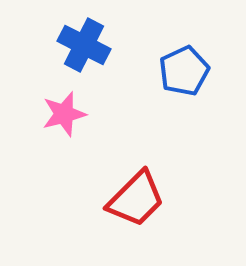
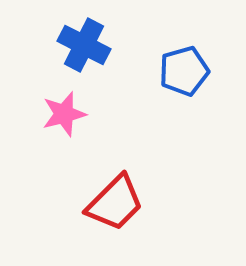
blue pentagon: rotated 9 degrees clockwise
red trapezoid: moved 21 px left, 4 px down
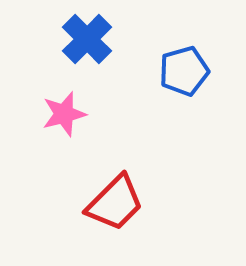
blue cross: moved 3 px right, 6 px up; rotated 18 degrees clockwise
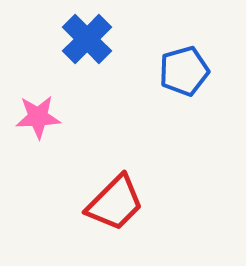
pink star: moved 26 px left, 3 px down; rotated 12 degrees clockwise
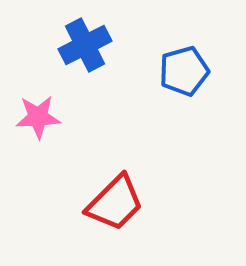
blue cross: moved 2 px left, 6 px down; rotated 18 degrees clockwise
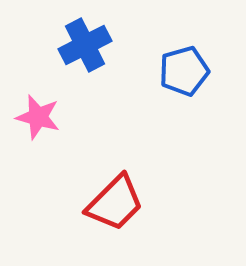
pink star: rotated 18 degrees clockwise
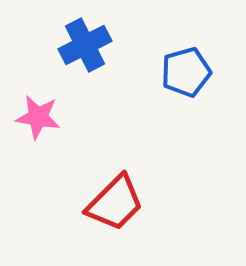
blue pentagon: moved 2 px right, 1 px down
pink star: rotated 6 degrees counterclockwise
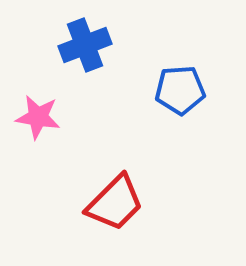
blue cross: rotated 6 degrees clockwise
blue pentagon: moved 6 px left, 18 px down; rotated 12 degrees clockwise
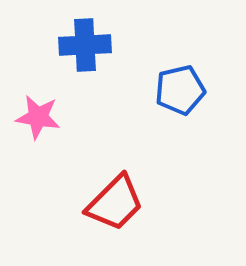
blue cross: rotated 18 degrees clockwise
blue pentagon: rotated 9 degrees counterclockwise
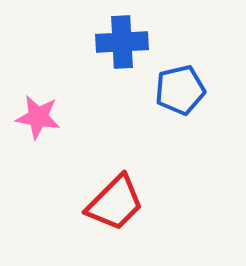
blue cross: moved 37 px right, 3 px up
